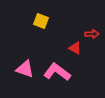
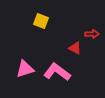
pink triangle: rotated 36 degrees counterclockwise
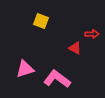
pink L-shape: moved 7 px down
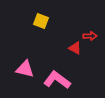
red arrow: moved 2 px left, 2 px down
pink triangle: rotated 30 degrees clockwise
pink L-shape: moved 1 px down
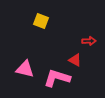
red arrow: moved 1 px left, 5 px down
red triangle: moved 12 px down
pink L-shape: moved 2 px up; rotated 20 degrees counterclockwise
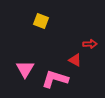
red arrow: moved 1 px right, 3 px down
pink triangle: rotated 48 degrees clockwise
pink L-shape: moved 2 px left, 1 px down
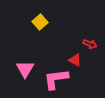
yellow square: moved 1 px left, 1 px down; rotated 28 degrees clockwise
red arrow: rotated 24 degrees clockwise
pink L-shape: moved 1 px right; rotated 24 degrees counterclockwise
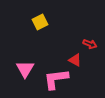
yellow square: rotated 14 degrees clockwise
